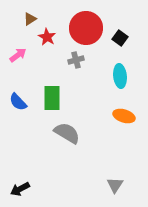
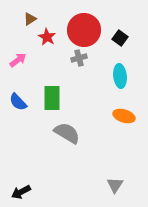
red circle: moved 2 px left, 2 px down
pink arrow: moved 5 px down
gray cross: moved 3 px right, 2 px up
black arrow: moved 1 px right, 3 px down
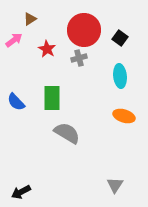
red star: moved 12 px down
pink arrow: moved 4 px left, 20 px up
blue semicircle: moved 2 px left
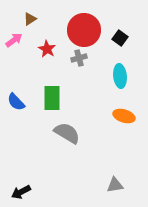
gray triangle: rotated 48 degrees clockwise
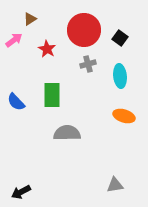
gray cross: moved 9 px right, 6 px down
green rectangle: moved 3 px up
gray semicircle: rotated 32 degrees counterclockwise
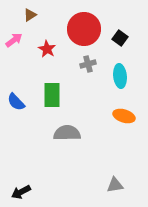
brown triangle: moved 4 px up
red circle: moved 1 px up
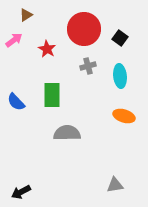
brown triangle: moved 4 px left
gray cross: moved 2 px down
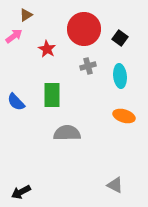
pink arrow: moved 4 px up
gray triangle: rotated 36 degrees clockwise
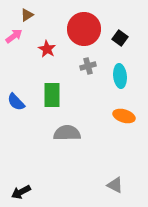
brown triangle: moved 1 px right
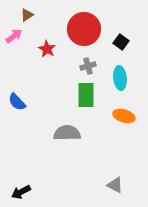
black square: moved 1 px right, 4 px down
cyan ellipse: moved 2 px down
green rectangle: moved 34 px right
blue semicircle: moved 1 px right
